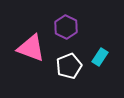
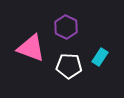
white pentagon: rotated 25 degrees clockwise
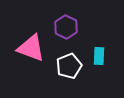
cyan rectangle: moved 1 px left, 1 px up; rotated 30 degrees counterclockwise
white pentagon: rotated 25 degrees counterclockwise
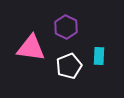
pink triangle: rotated 12 degrees counterclockwise
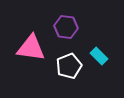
purple hexagon: rotated 20 degrees counterclockwise
cyan rectangle: rotated 48 degrees counterclockwise
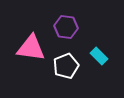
white pentagon: moved 3 px left
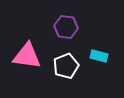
pink triangle: moved 4 px left, 8 px down
cyan rectangle: rotated 30 degrees counterclockwise
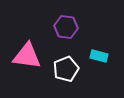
white pentagon: moved 3 px down
